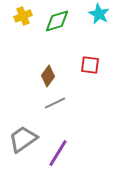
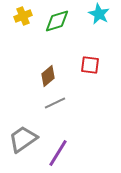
brown diamond: rotated 15 degrees clockwise
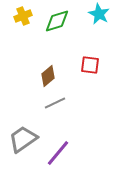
purple line: rotated 8 degrees clockwise
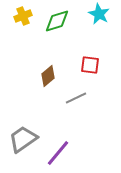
gray line: moved 21 px right, 5 px up
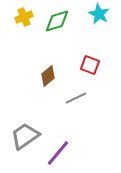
yellow cross: moved 1 px right, 1 px down
red square: rotated 12 degrees clockwise
gray trapezoid: moved 2 px right, 3 px up
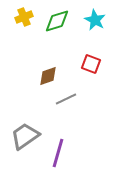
cyan star: moved 4 px left, 6 px down
red square: moved 1 px right, 1 px up
brown diamond: rotated 20 degrees clockwise
gray line: moved 10 px left, 1 px down
purple line: rotated 24 degrees counterclockwise
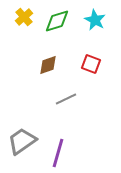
yellow cross: rotated 18 degrees counterclockwise
brown diamond: moved 11 px up
gray trapezoid: moved 3 px left, 5 px down
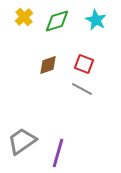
cyan star: moved 1 px right
red square: moved 7 px left
gray line: moved 16 px right, 10 px up; rotated 55 degrees clockwise
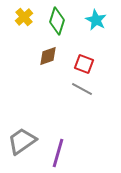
green diamond: rotated 56 degrees counterclockwise
brown diamond: moved 9 px up
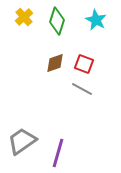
brown diamond: moved 7 px right, 7 px down
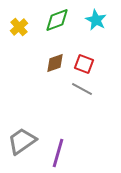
yellow cross: moved 5 px left, 10 px down
green diamond: moved 1 px up; rotated 52 degrees clockwise
